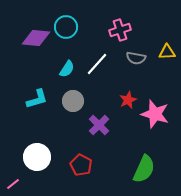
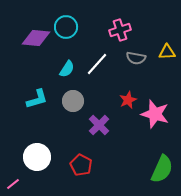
green semicircle: moved 18 px right
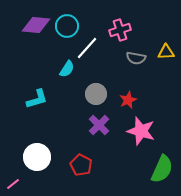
cyan circle: moved 1 px right, 1 px up
purple diamond: moved 13 px up
yellow triangle: moved 1 px left
white line: moved 10 px left, 16 px up
gray circle: moved 23 px right, 7 px up
pink star: moved 14 px left, 17 px down
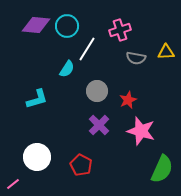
white line: moved 1 px down; rotated 10 degrees counterclockwise
gray circle: moved 1 px right, 3 px up
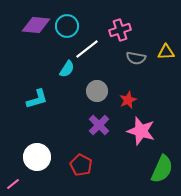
white line: rotated 20 degrees clockwise
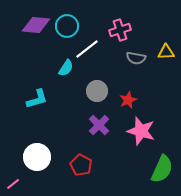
cyan semicircle: moved 1 px left, 1 px up
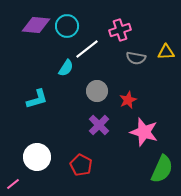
pink star: moved 3 px right, 1 px down
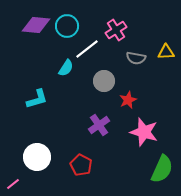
pink cross: moved 4 px left; rotated 15 degrees counterclockwise
gray circle: moved 7 px right, 10 px up
purple cross: rotated 10 degrees clockwise
